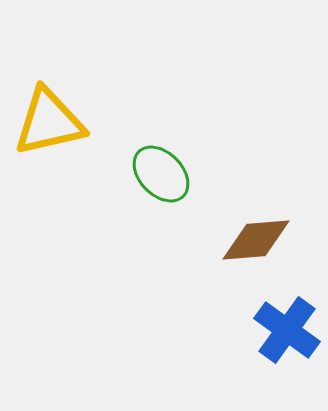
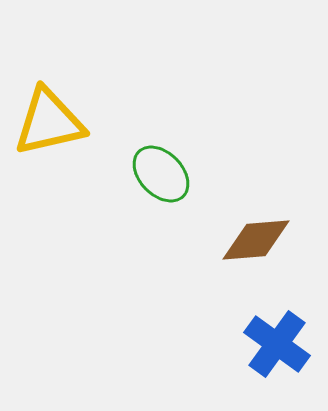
blue cross: moved 10 px left, 14 px down
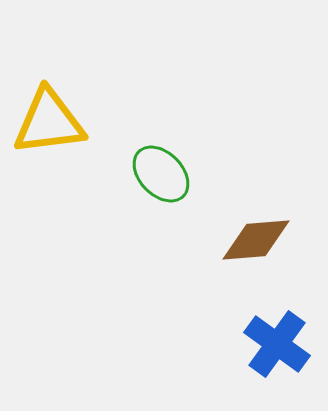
yellow triangle: rotated 6 degrees clockwise
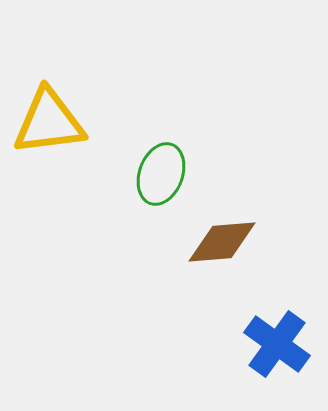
green ellipse: rotated 64 degrees clockwise
brown diamond: moved 34 px left, 2 px down
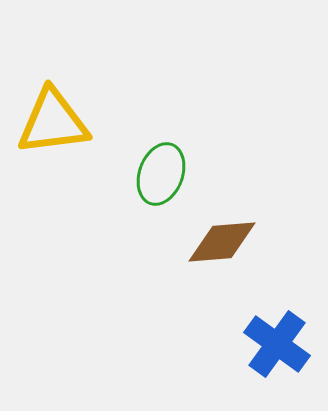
yellow triangle: moved 4 px right
